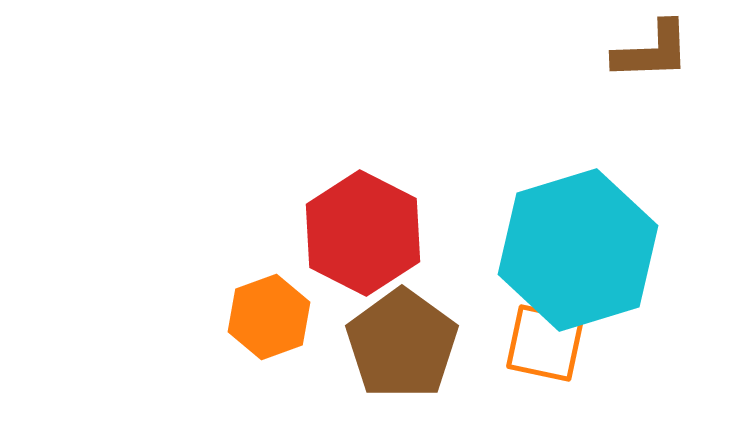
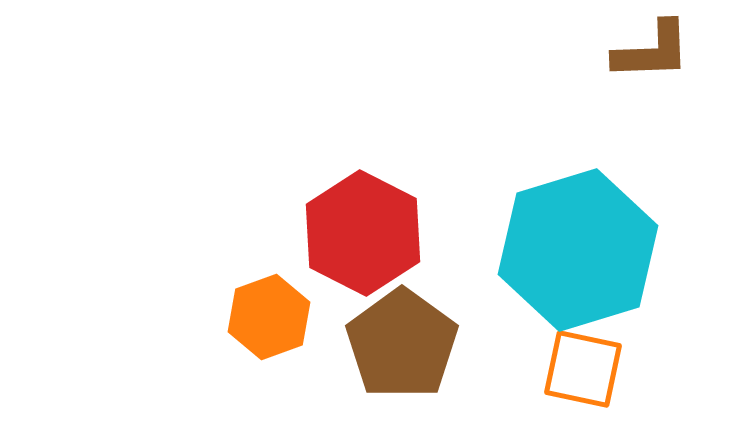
orange square: moved 38 px right, 26 px down
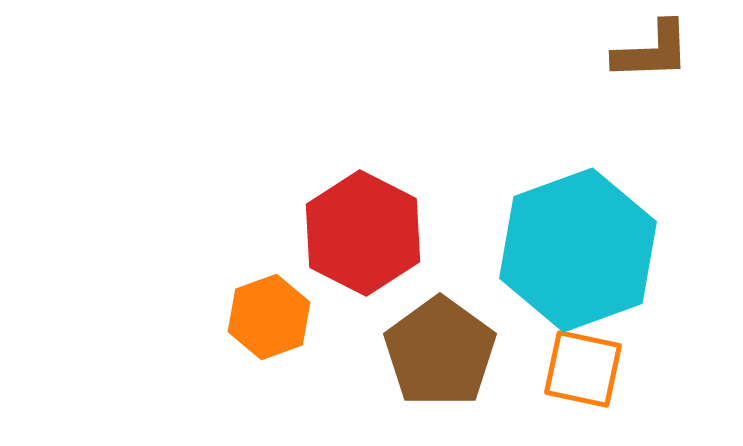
cyan hexagon: rotated 3 degrees counterclockwise
brown pentagon: moved 38 px right, 8 px down
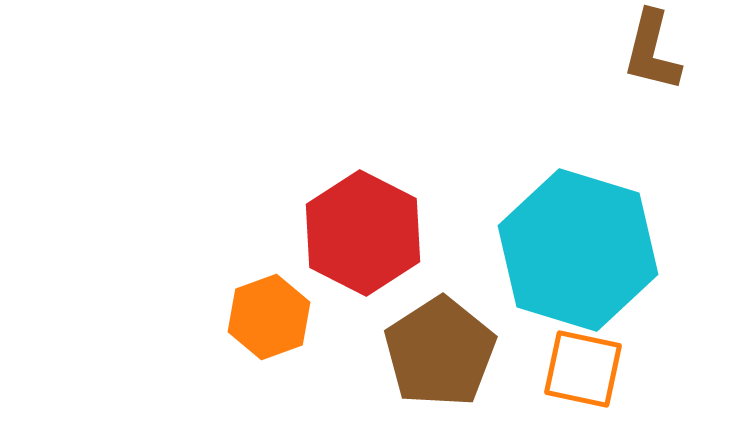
brown L-shape: rotated 106 degrees clockwise
cyan hexagon: rotated 23 degrees counterclockwise
brown pentagon: rotated 3 degrees clockwise
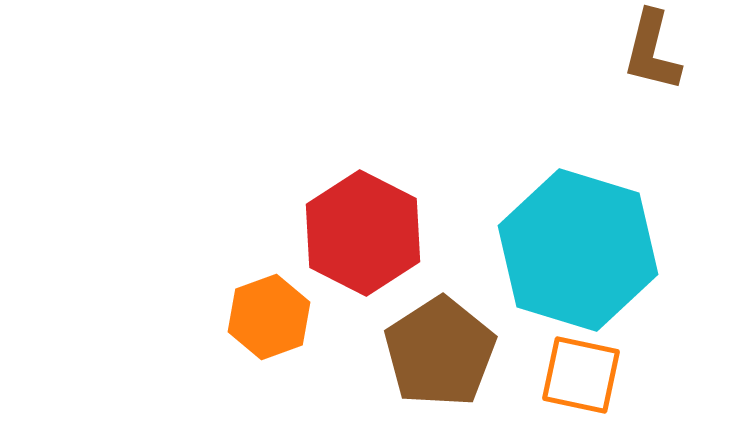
orange square: moved 2 px left, 6 px down
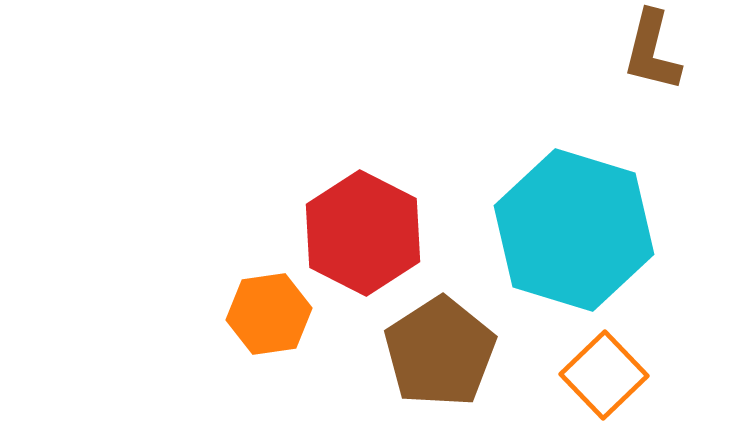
cyan hexagon: moved 4 px left, 20 px up
orange hexagon: moved 3 px up; rotated 12 degrees clockwise
orange square: moved 23 px right; rotated 34 degrees clockwise
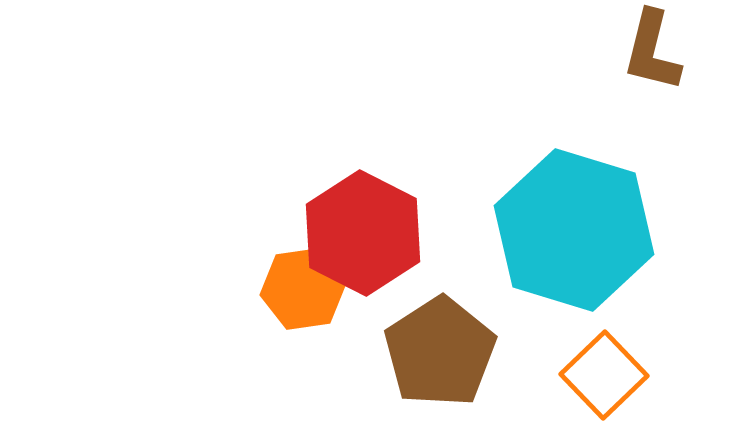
orange hexagon: moved 34 px right, 25 px up
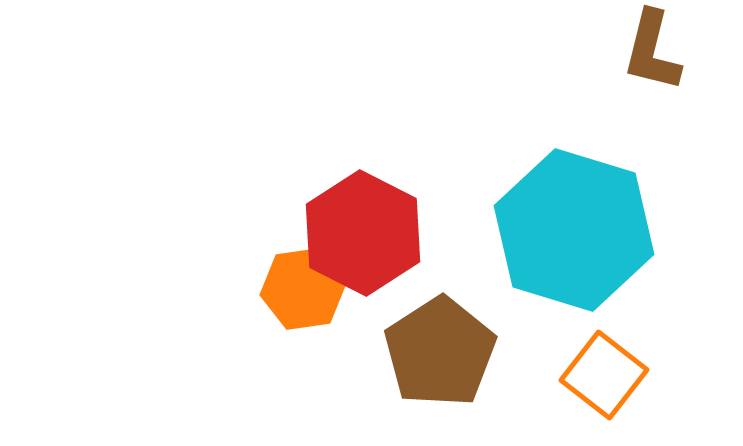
orange square: rotated 8 degrees counterclockwise
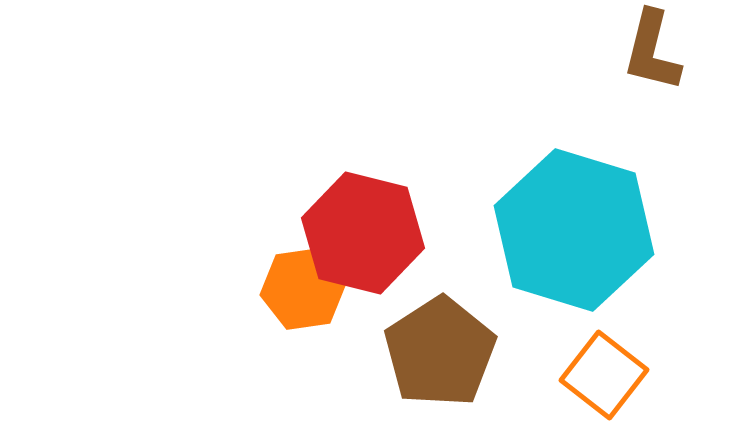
red hexagon: rotated 13 degrees counterclockwise
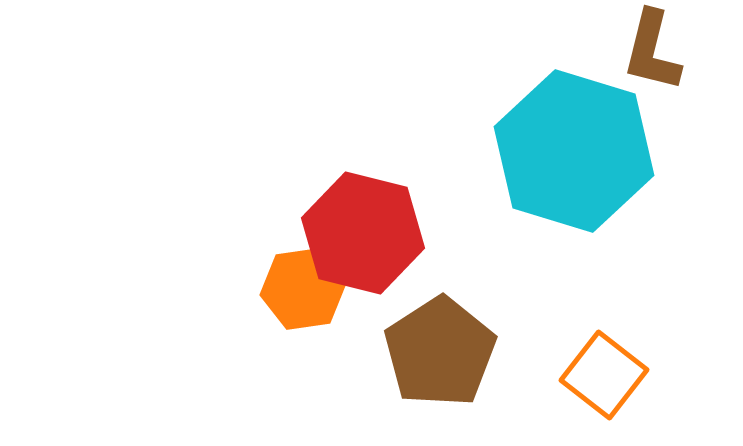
cyan hexagon: moved 79 px up
